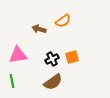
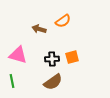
pink triangle: rotated 24 degrees clockwise
black cross: rotated 24 degrees clockwise
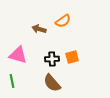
brown semicircle: moved 1 px left, 1 px down; rotated 84 degrees clockwise
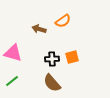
pink triangle: moved 5 px left, 2 px up
green line: rotated 64 degrees clockwise
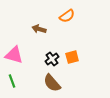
orange semicircle: moved 4 px right, 5 px up
pink triangle: moved 1 px right, 2 px down
black cross: rotated 32 degrees counterclockwise
green line: rotated 72 degrees counterclockwise
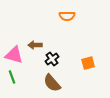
orange semicircle: rotated 35 degrees clockwise
brown arrow: moved 4 px left, 16 px down; rotated 16 degrees counterclockwise
orange square: moved 16 px right, 6 px down
green line: moved 4 px up
